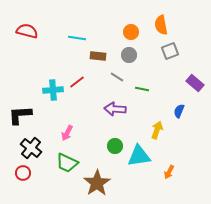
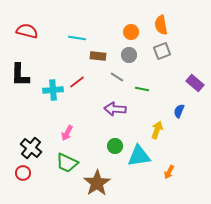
gray square: moved 8 px left
black L-shape: moved 40 px up; rotated 85 degrees counterclockwise
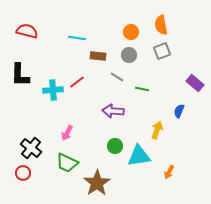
purple arrow: moved 2 px left, 2 px down
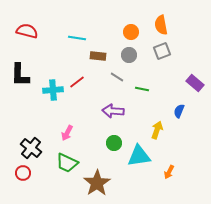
green circle: moved 1 px left, 3 px up
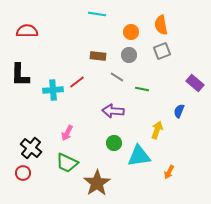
red semicircle: rotated 15 degrees counterclockwise
cyan line: moved 20 px right, 24 px up
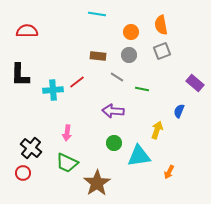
pink arrow: rotated 21 degrees counterclockwise
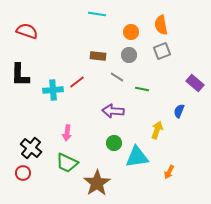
red semicircle: rotated 20 degrees clockwise
cyan triangle: moved 2 px left, 1 px down
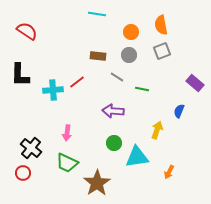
red semicircle: rotated 15 degrees clockwise
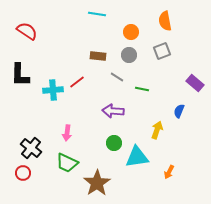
orange semicircle: moved 4 px right, 4 px up
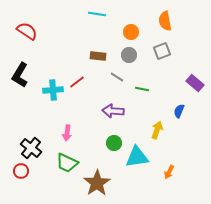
black L-shape: rotated 30 degrees clockwise
red circle: moved 2 px left, 2 px up
